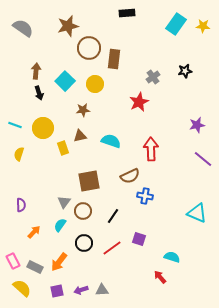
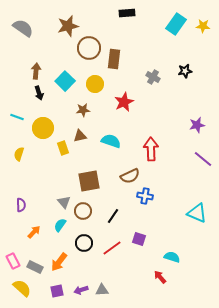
gray cross at (153, 77): rotated 24 degrees counterclockwise
red star at (139, 102): moved 15 px left
cyan line at (15, 125): moved 2 px right, 8 px up
gray triangle at (64, 202): rotated 16 degrees counterclockwise
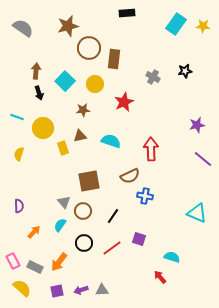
purple semicircle at (21, 205): moved 2 px left, 1 px down
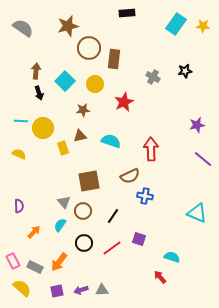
cyan line at (17, 117): moved 4 px right, 4 px down; rotated 16 degrees counterclockwise
yellow semicircle at (19, 154): rotated 96 degrees clockwise
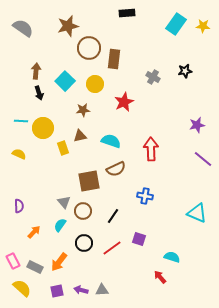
brown semicircle at (130, 176): moved 14 px left, 7 px up
purple arrow at (81, 290): rotated 32 degrees clockwise
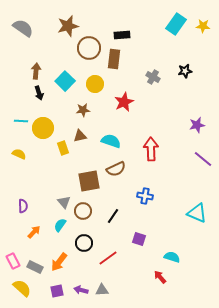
black rectangle at (127, 13): moved 5 px left, 22 px down
purple semicircle at (19, 206): moved 4 px right
red line at (112, 248): moved 4 px left, 10 px down
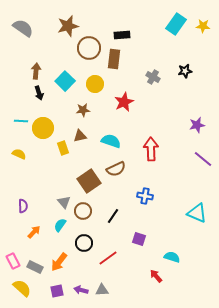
brown square at (89, 181): rotated 25 degrees counterclockwise
red arrow at (160, 277): moved 4 px left, 1 px up
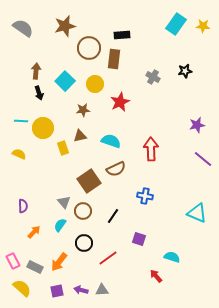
brown star at (68, 26): moved 3 px left
red star at (124, 102): moved 4 px left
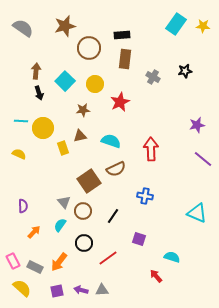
brown rectangle at (114, 59): moved 11 px right
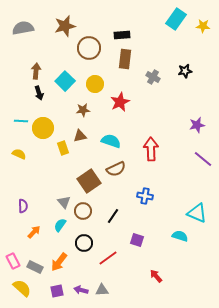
cyan rectangle at (176, 24): moved 5 px up
gray semicircle at (23, 28): rotated 45 degrees counterclockwise
purple square at (139, 239): moved 2 px left, 1 px down
cyan semicircle at (172, 257): moved 8 px right, 21 px up
